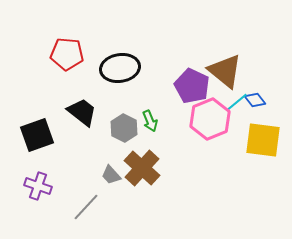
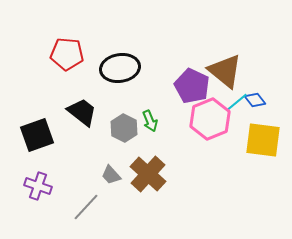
brown cross: moved 6 px right, 6 px down
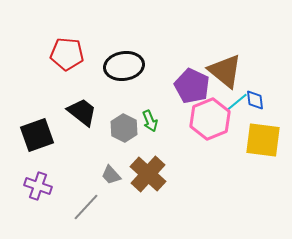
black ellipse: moved 4 px right, 2 px up
blue diamond: rotated 30 degrees clockwise
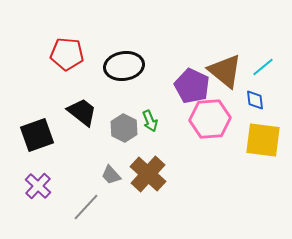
cyan line: moved 26 px right, 35 px up
pink hexagon: rotated 18 degrees clockwise
purple cross: rotated 24 degrees clockwise
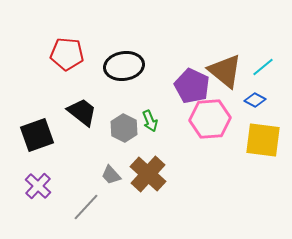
blue diamond: rotated 55 degrees counterclockwise
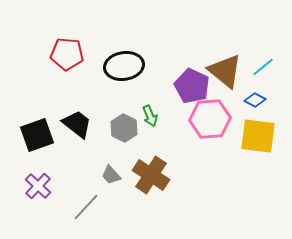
black trapezoid: moved 5 px left, 12 px down
green arrow: moved 5 px up
yellow square: moved 5 px left, 4 px up
brown cross: moved 3 px right, 1 px down; rotated 9 degrees counterclockwise
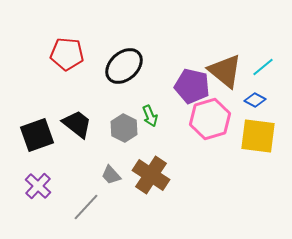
black ellipse: rotated 33 degrees counterclockwise
purple pentagon: rotated 12 degrees counterclockwise
pink hexagon: rotated 12 degrees counterclockwise
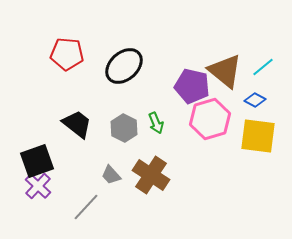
green arrow: moved 6 px right, 7 px down
black square: moved 26 px down
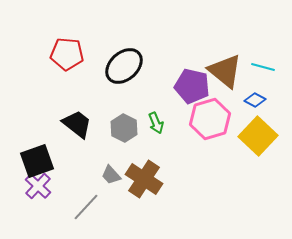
cyan line: rotated 55 degrees clockwise
yellow square: rotated 36 degrees clockwise
brown cross: moved 7 px left, 4 px down
